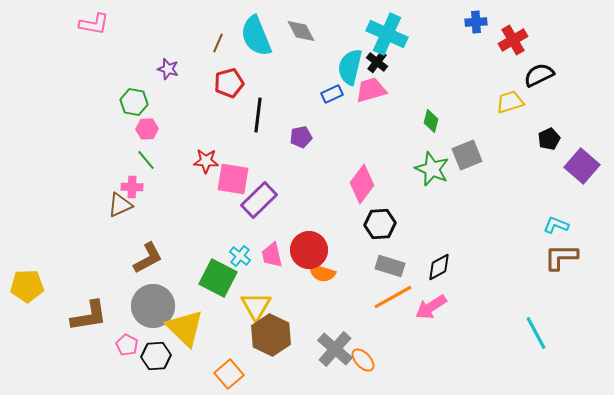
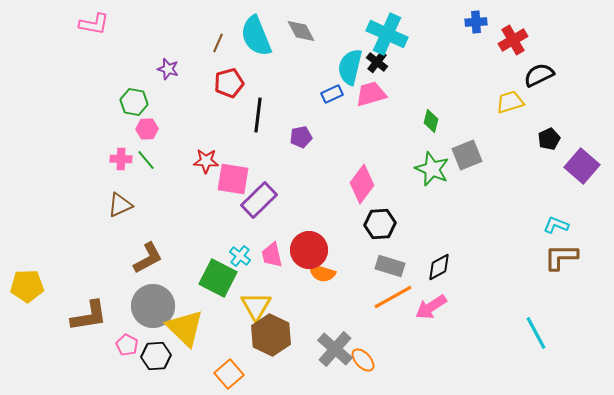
pink trapezoid at (371, 90): moved 4 px down
pink cross at (132, 187): moved 11 px left, 28 px up
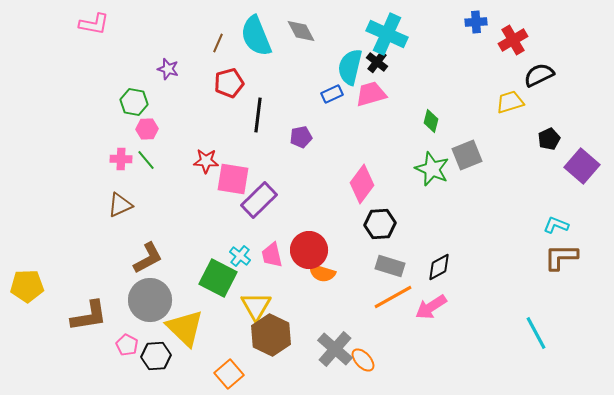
gray circle at (153, 306): moved 3 px left, 6 px up
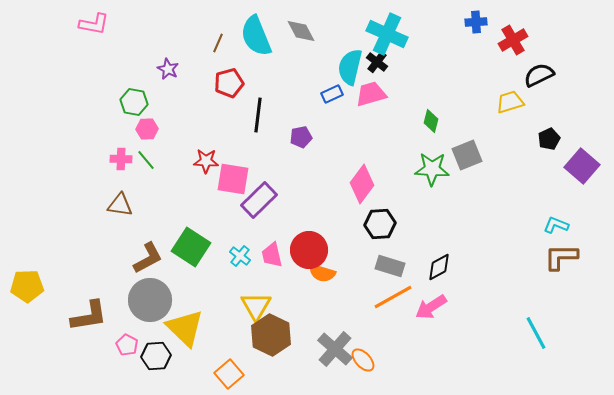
purple star at (168, 69): rotated 10 degrees clockwise
green star at (432, 169): rotated 20 degrees counterclockwise
brown triangle at (120, 205): rotated 32 degrees clockwise
green square at (218, 278): moved 27 px left, 31 px up; rotated 6 degrees clockwise
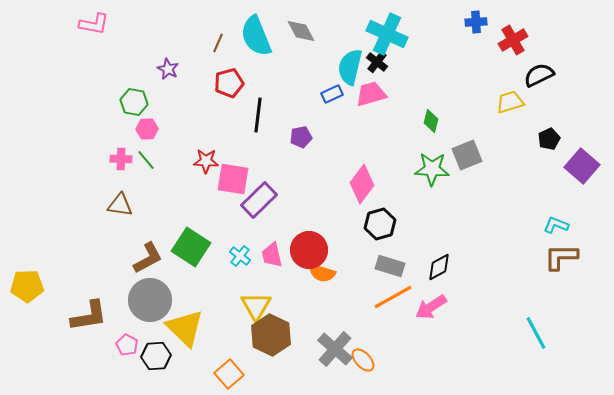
black hexagon at (380, 224): rotated 12 degrees counterclockwise
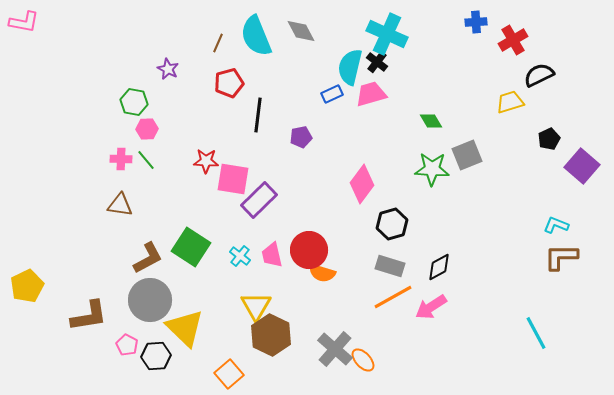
pink L-shape at (94, 24): moved 70 px left, 2 px up
green diamond at (431, 121): rotated 45 degrees counterclockwise
black hexagon at (380, 224): moved 12 px right
yellow pentagon at (27, 286): rotated 24 degrees counterclockwise
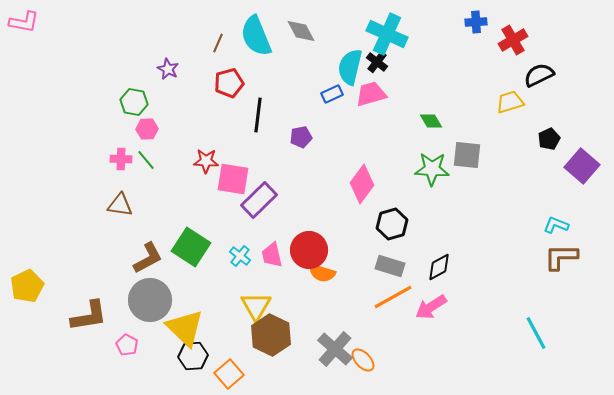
gray square at (467, 155): rotated 28 degrees clockwise
black hexagon at (156, 356): moved 37 px right
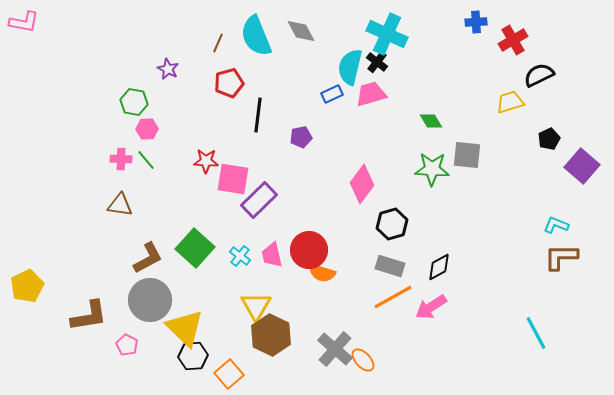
green square at (191, 247): moved 4 px right, 1 px down; rotated 9 degrees clockwise
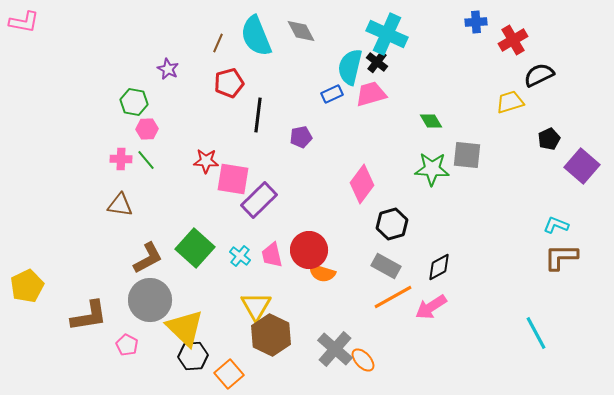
gray rectangle at (390, 266): moved 4 px left; rotated 12 degrees clockwise
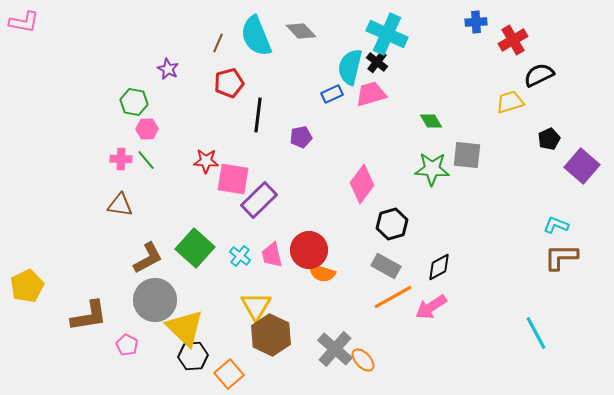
gray diamond at (301, 31): rotated 16 degrees counterclockwise
gray circle at (150, 300): moved 5 px right
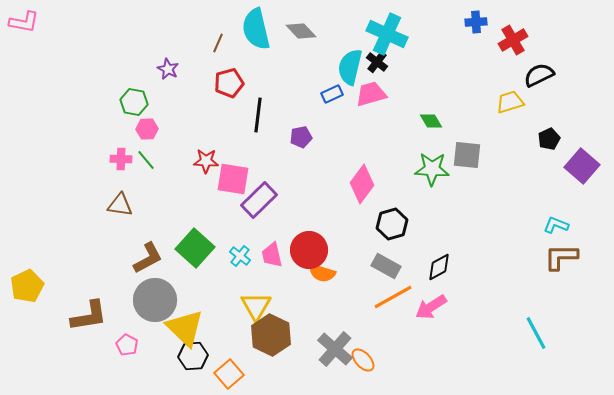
cyan semicircle at (256, 36): moved 7 px up; rotated 9 degrees clockwise
